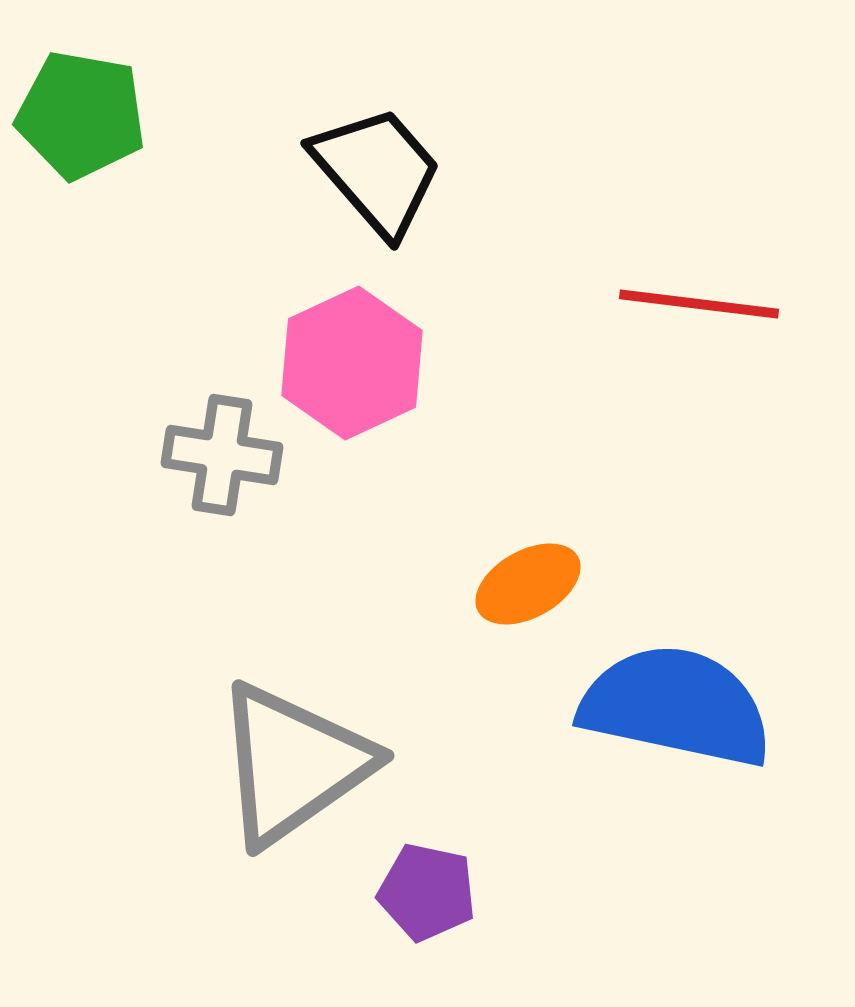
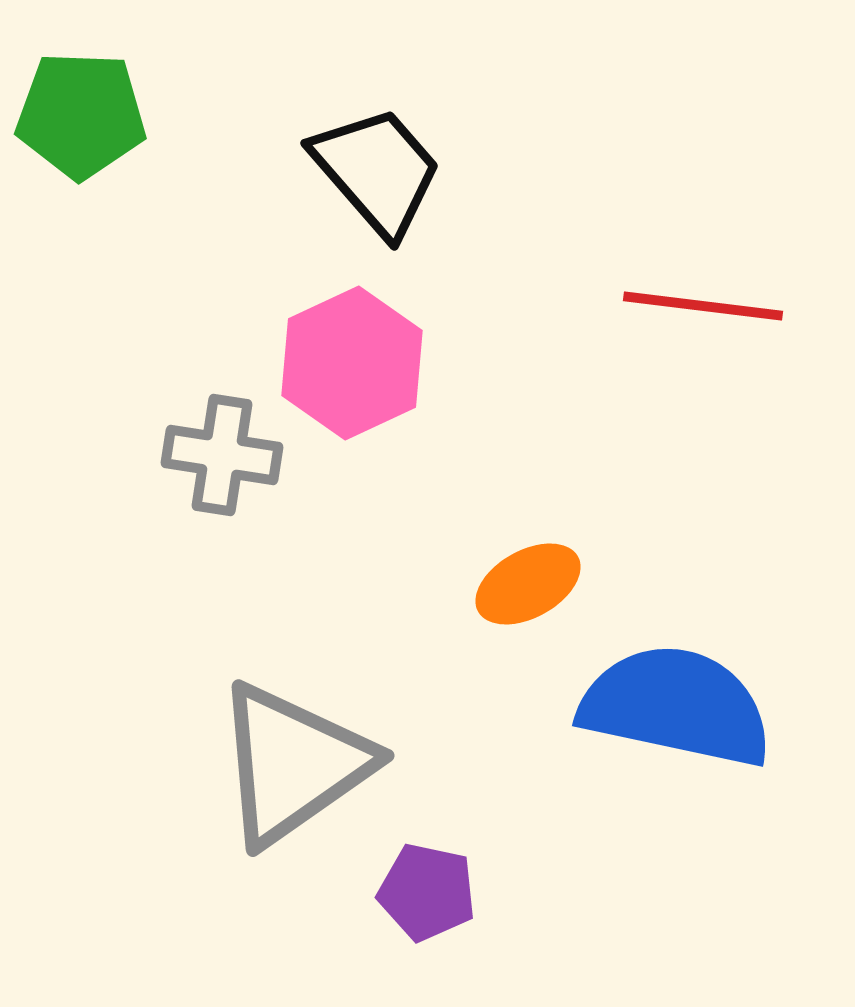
green pentagon: rotated 8 degrees counterclockwise
red line: moved 4 px right, 2 px down
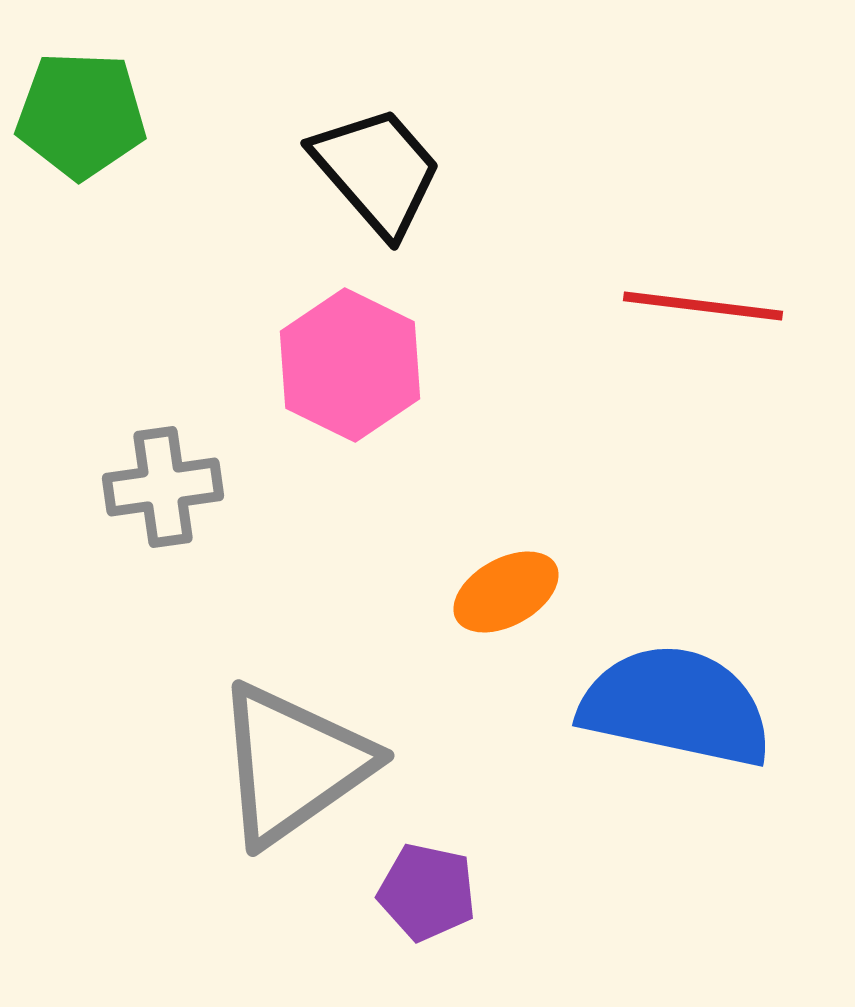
pink hexagon: moved 2 px left, 2 px down; rotated 9 degrees counterclockwise
gray cross: moved 59 px left, 32 px down; rotated 17 degrees counterclockwise
orange ellipse: moved 22 px left, 8 px down
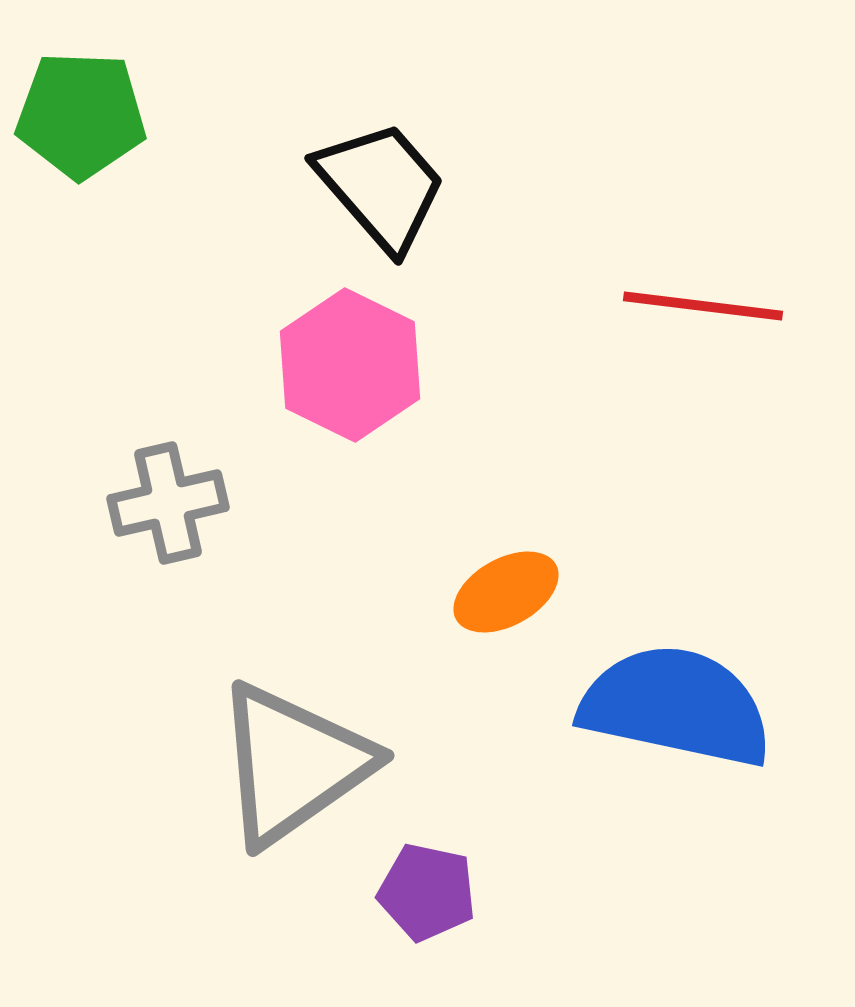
black trapezoid: moved 4 px right, 15 px down
gray cross: moved 5 px right, 16 px down; rotated 5 degrees counterclockwise
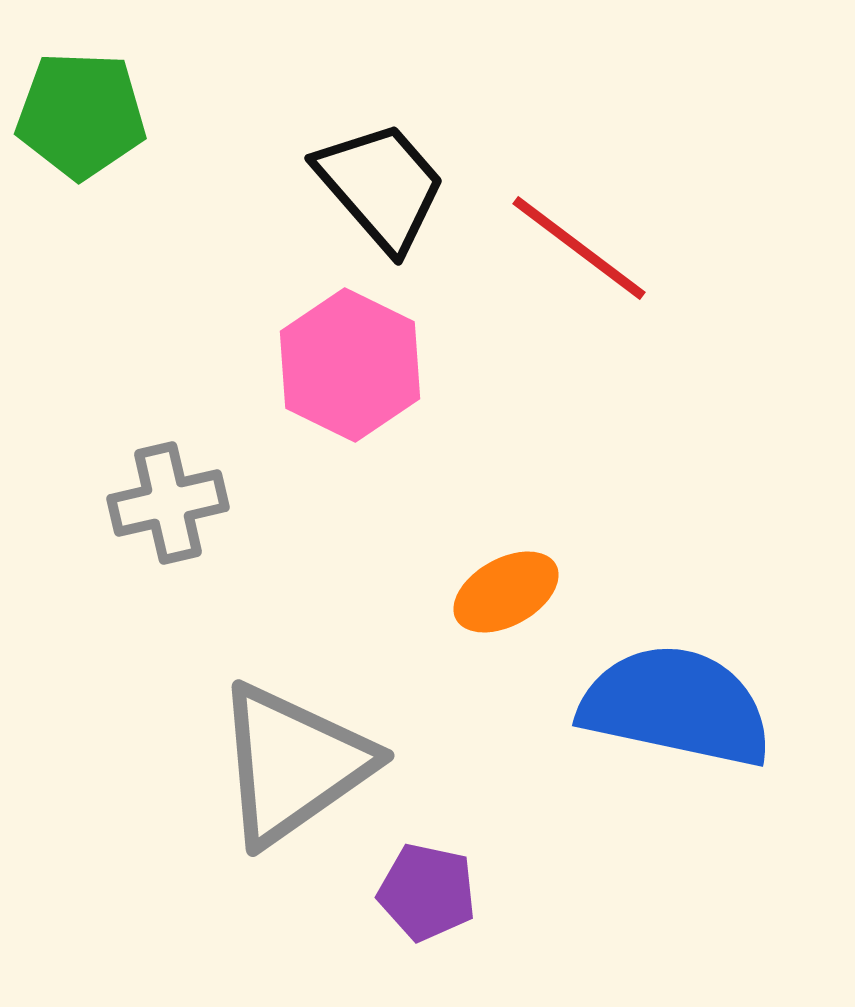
red line: moved 124 px left, 58 px up; rotated 30 degrees clockwise
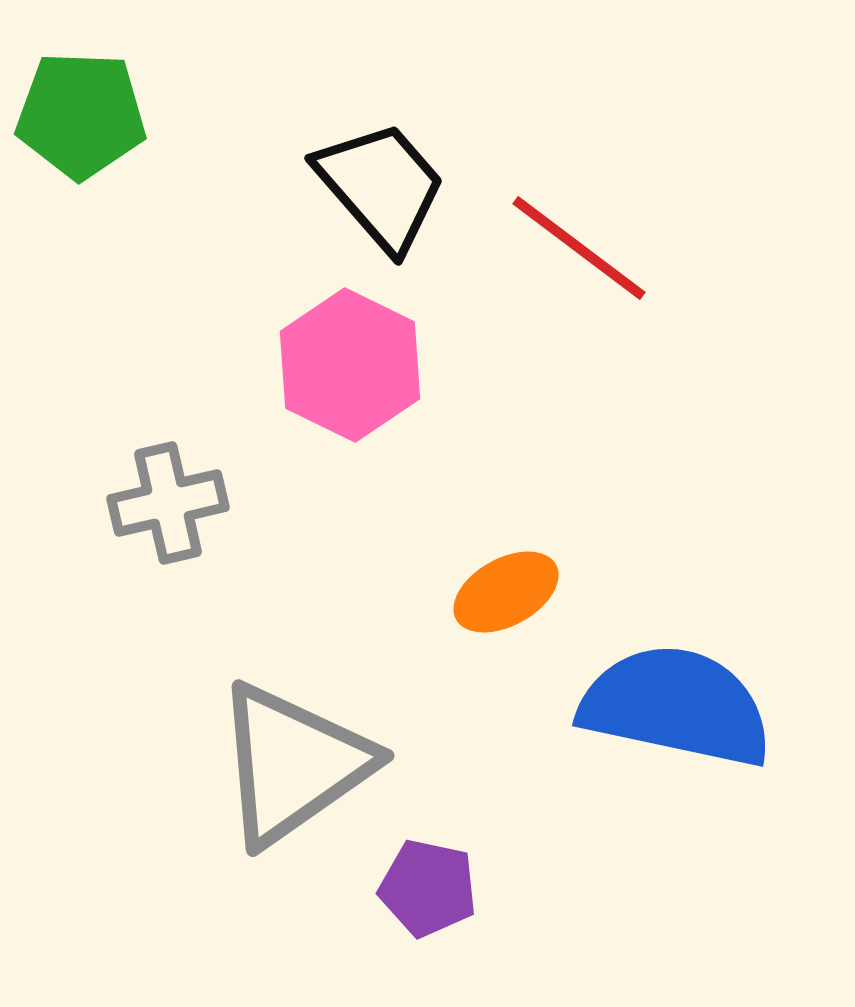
purple pentagon: moved 1 px right, 4 px up
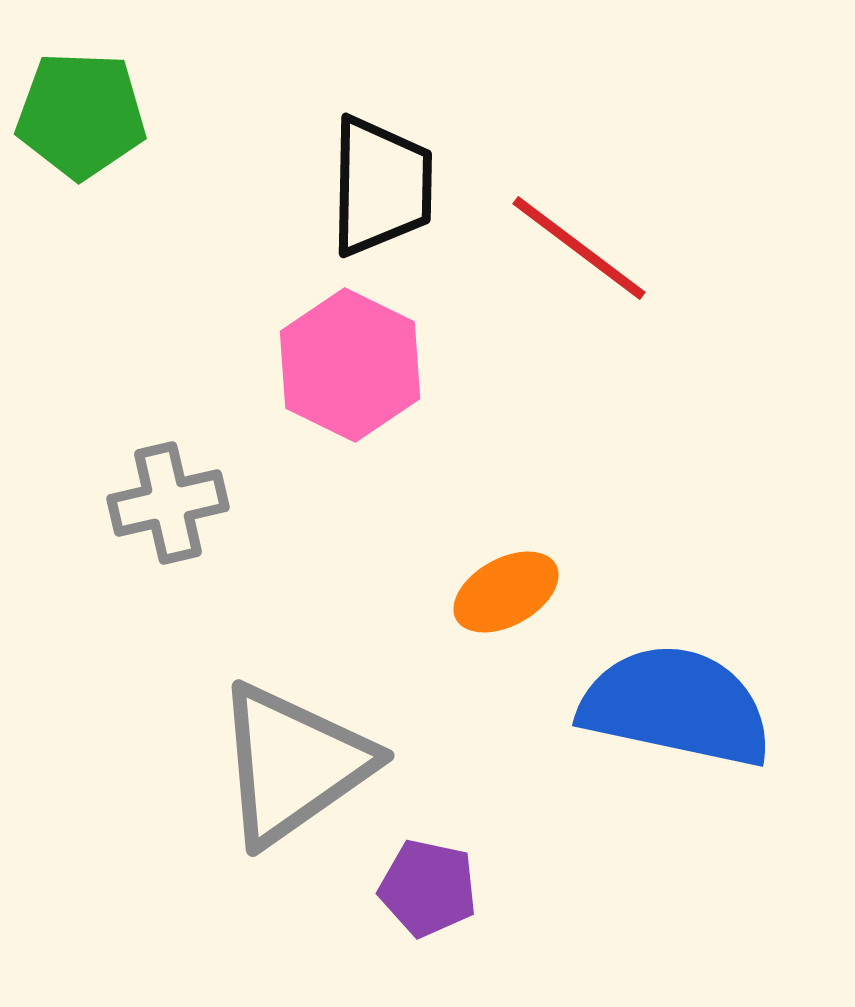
black trapezoid: rotated 42 degrees clockwise
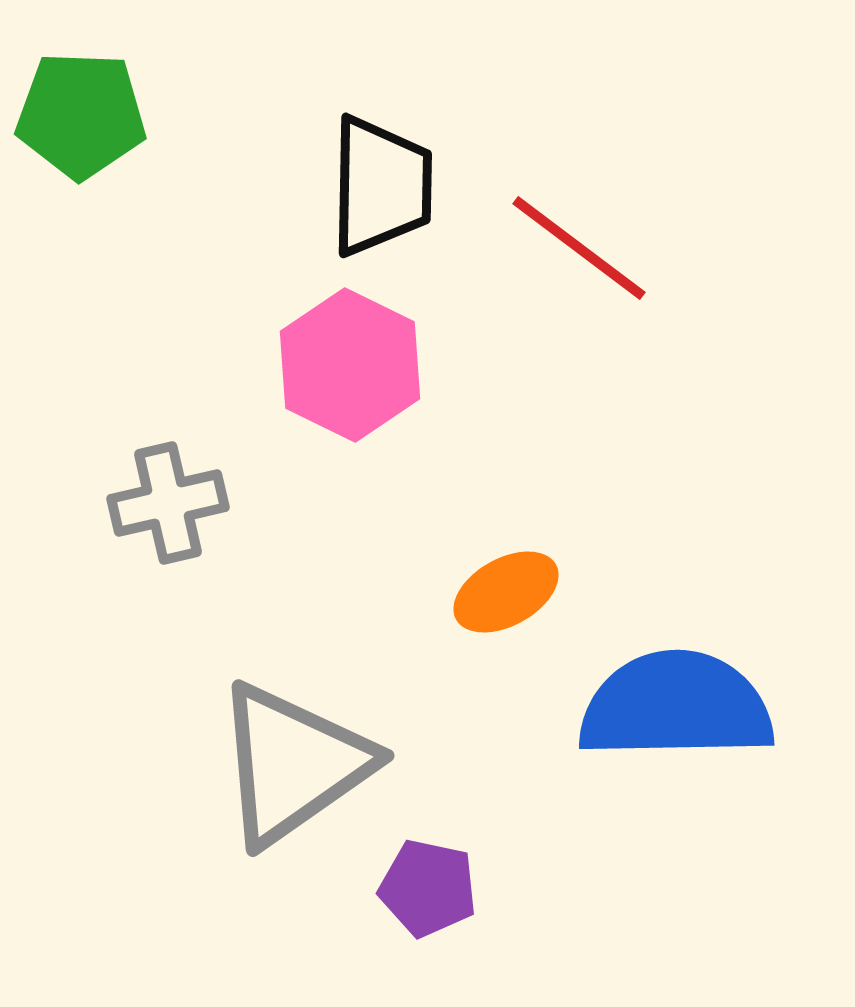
blue semicircle: rotated 13 degrees counterclockwise
